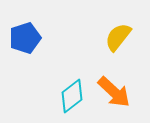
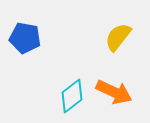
blue pentagon: rotated 28 degrees clockwise
orange arrow: rotated 18 degrees counterclockwise
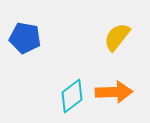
yellow semicircle: moved 1 px left
orange arrow: rotated 27 degrees counterclockwise
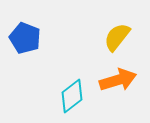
blue pentagon: rotated 12 degrees clockwise
orange arrow: moved 4 px right, 12 px up; rotated 15 degrees counterclockwise
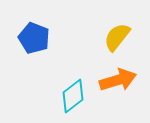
blue pentagon: moved 9 px right
cyan diamond: moved 1 px right
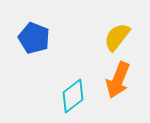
orange arrow: rotated 129 degrees clockwise
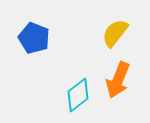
yellow semicircle: moved 2 px left, 4 px up
cyan diamond: moved 5 px right, 1 px up
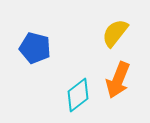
blue pentagon: moved 1 px right, 10 px down; rotated 8 degrees counterclockwise
